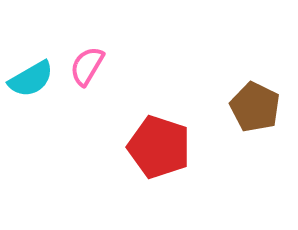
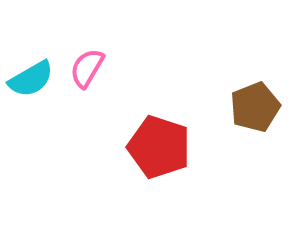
pink semicircle: moved 2 px down
brown pentagon: rotated 24 degrees clockwise
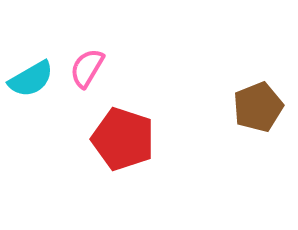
brown pentagon: moved 3 px right
red pentagon: moved 36 px left, 8 px up
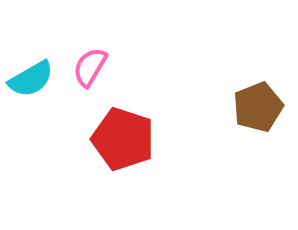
pink semicircle: moved 3 px right, 1 px up
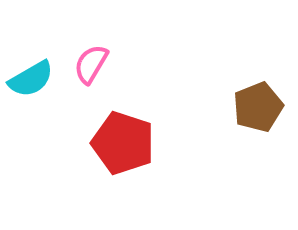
pink semicircle: moved 1 px right, 3 px up
red pentagon: moved 4 px down
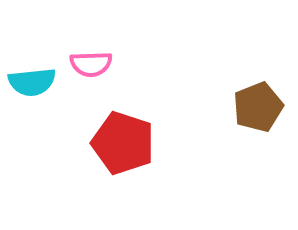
pink semicircle: rotated 123 degrees counterclockwise
cyan semicircle: moved 1 px right, 3 px down; rotated 24 degrees clockwise
